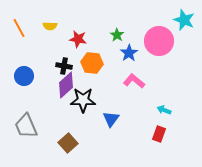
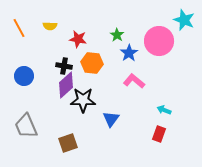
brown square: rotated 24 degrees clockwise
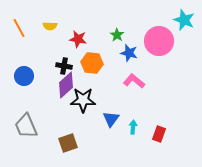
blue star: rotated 24 degrees counterclockwise
cyan arrow: moved 31 px left, 17 px down; rotated 72 degrees clockwise
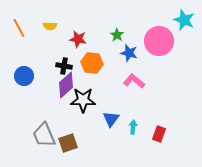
gray trapezoid: moved 18 px right, 9 px down
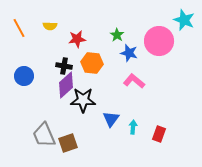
red star: moved 1 px left; rotated 18 degrees counterclockwise
